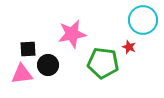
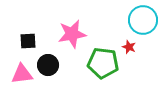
black square: moved 8 px up
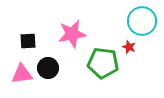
cyan circle: moved 1 px left, 1 px down
black circle: moved 3 px down
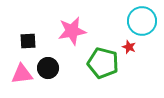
pink star: moved 3 px up
green pentagon: rotated 8 degrees clockwise
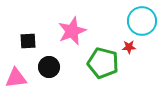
pink star: rotated 12 degrees counterclockwise
red star: rotated 24 degrees counterclockwise
black circle: moved 1 px right, 1 px up
pink triangle: moved 6 px left, 4 px down
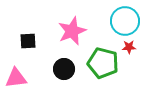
cyan circle: moved 17 px left
black circle: moved 15 px right, 2 px down
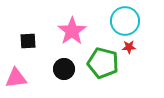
pink star: rotated 12 degrees counterclockwise
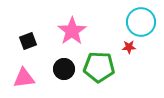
cyan circle: moved 16 px right, 1 px down
black square: rotated 18 degrees counterclockwise
green pentagon: moved 4 px left, 4 px down; rotated 12 degrees counterclockwise
pink triangle: moved 8 px right
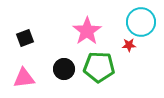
pink star: moved 15 px right
black square: moved 3 px left, 3 px up
red star: moved 2 px up
